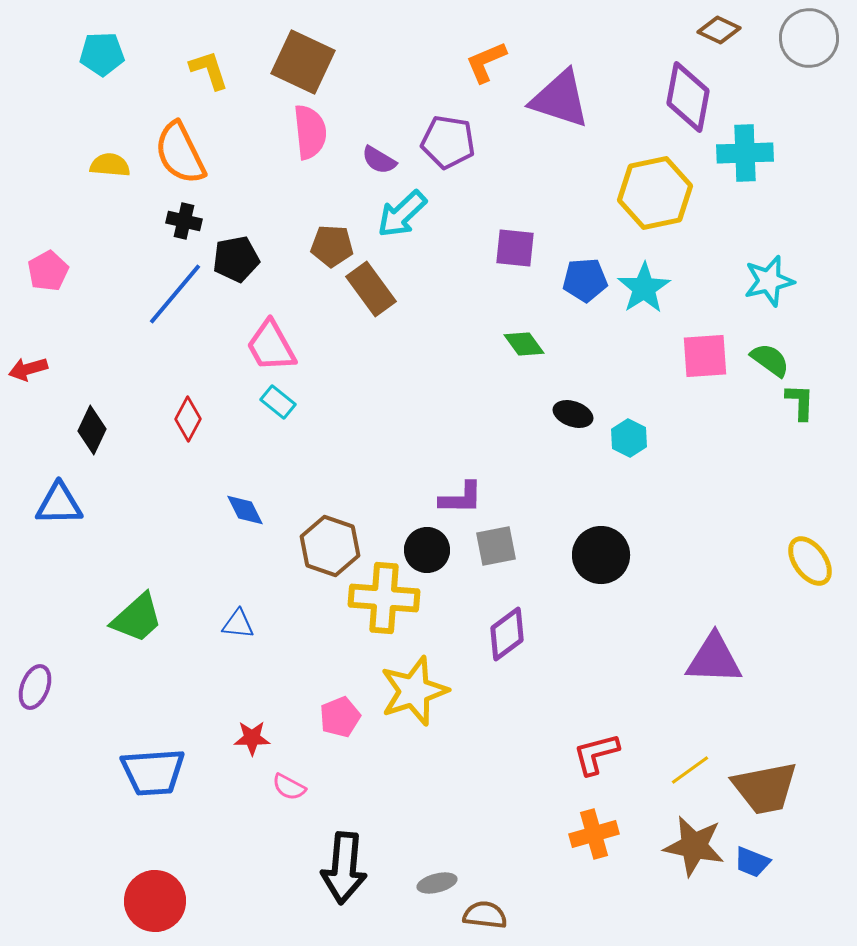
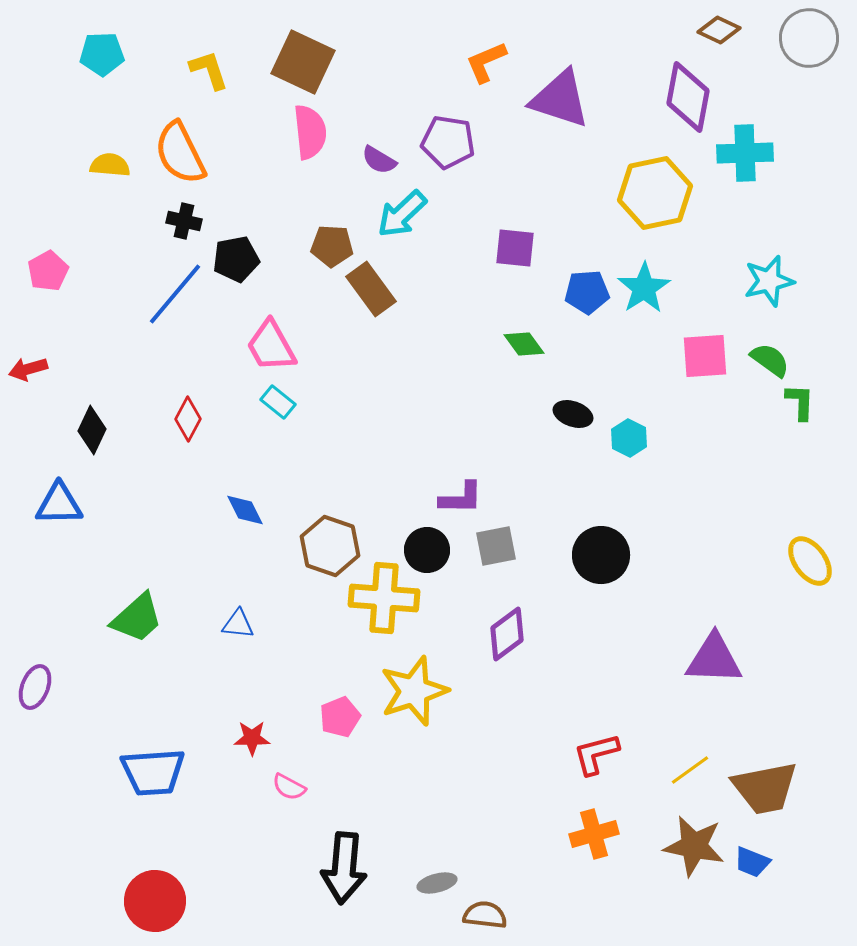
blue pentagon at (585, 280): moved 2 px right, 12 px down
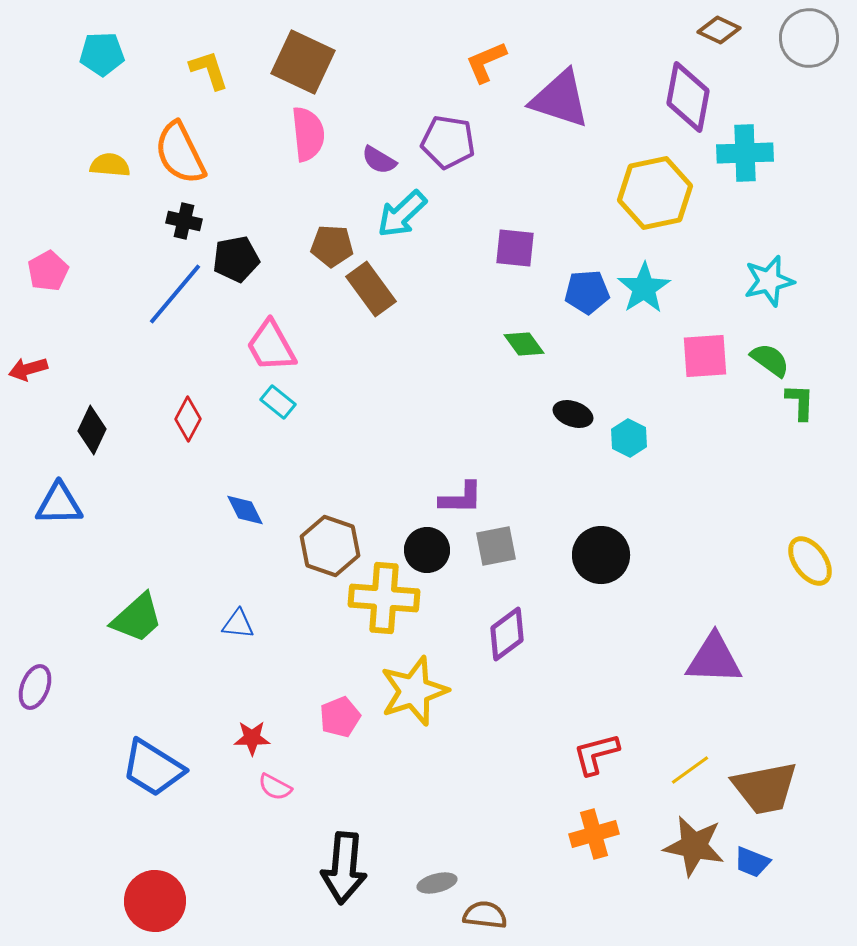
pink semicircle at (310, 132): moved 2 px left, 2 px down
blue trapezoid at (153, 772): moved 4 px up; rotated 36 degrees clockwise
pink semicircle at (289, 787): moved 14 px left
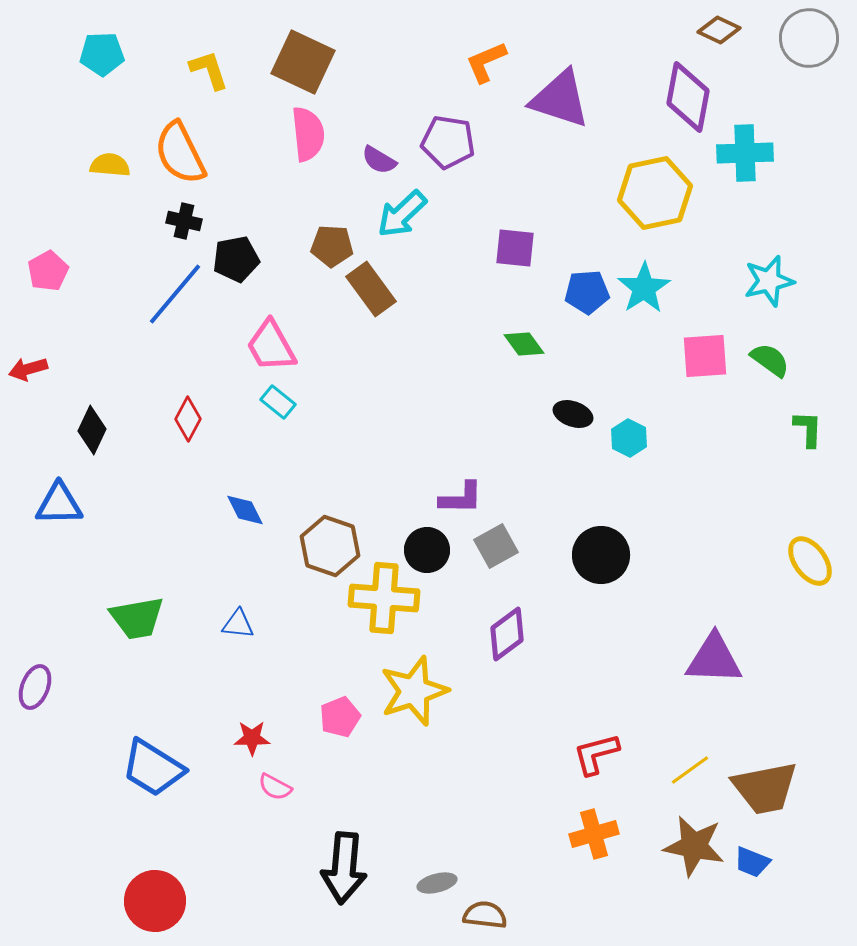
green L-shape at (800, 402): moved 8 px right, 27 px down
gray square at (496, 546): rotated 18 degrees counterclockwise
green trapezoid at (137, 618): rotated 32 degrees clockwise
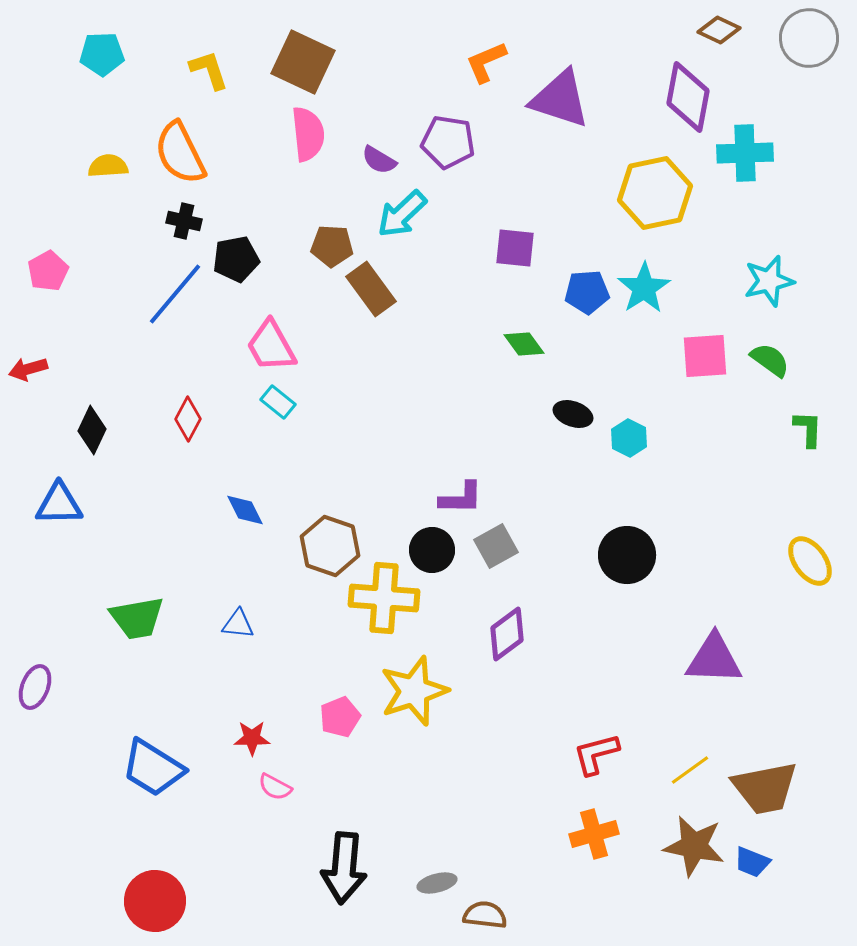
yellow semicircle at (110, 165): moved 2 px left, 1 px down; rotated 9 degrees counterclockwise
black circle at (427, 550): moved 5 px right
black circle at (601, 555): moved 26 px right
